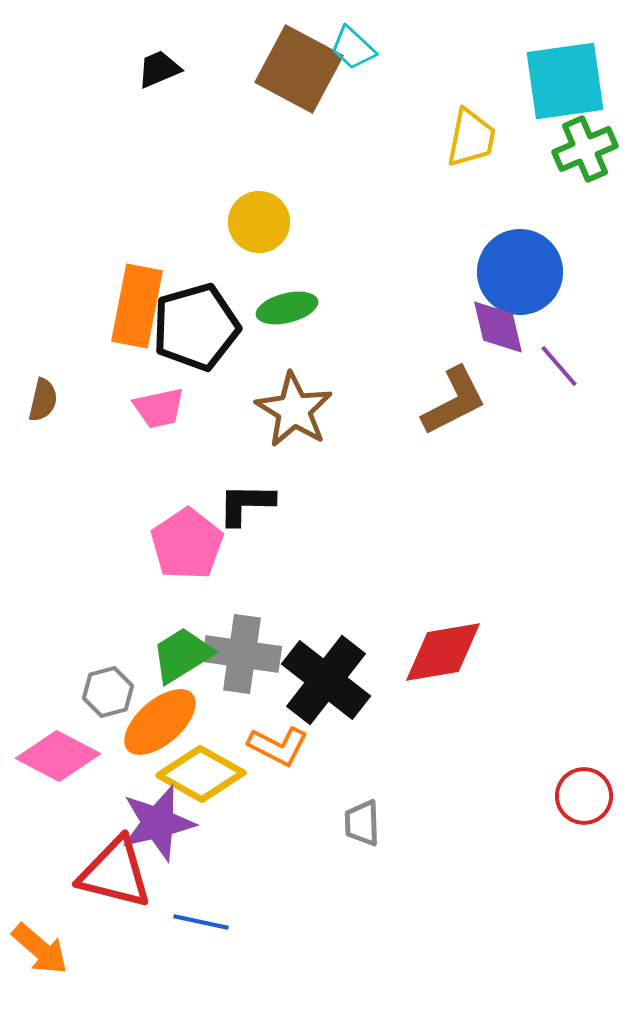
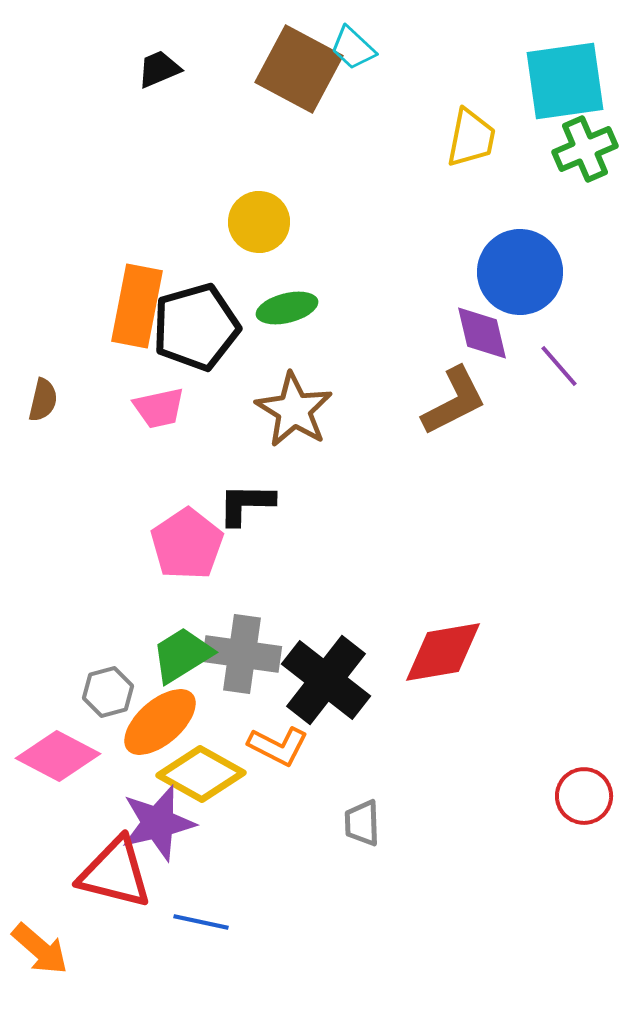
purple diamond: moved 16 px left, 6 px down
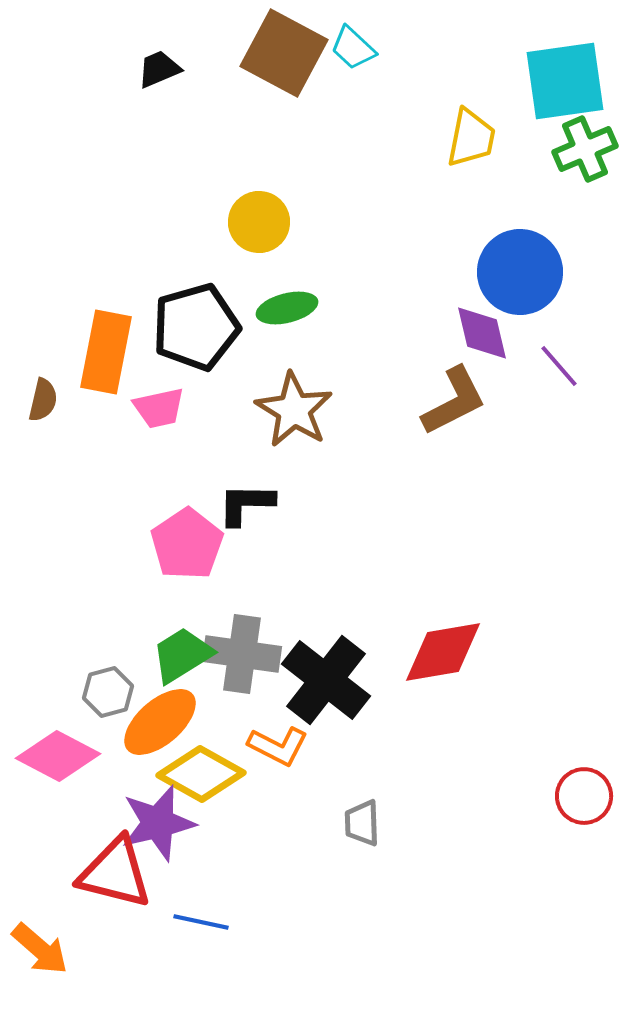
brown square: moved 15 px left, 16 px up
orange rectangle: moved 31 px left, 46 px down
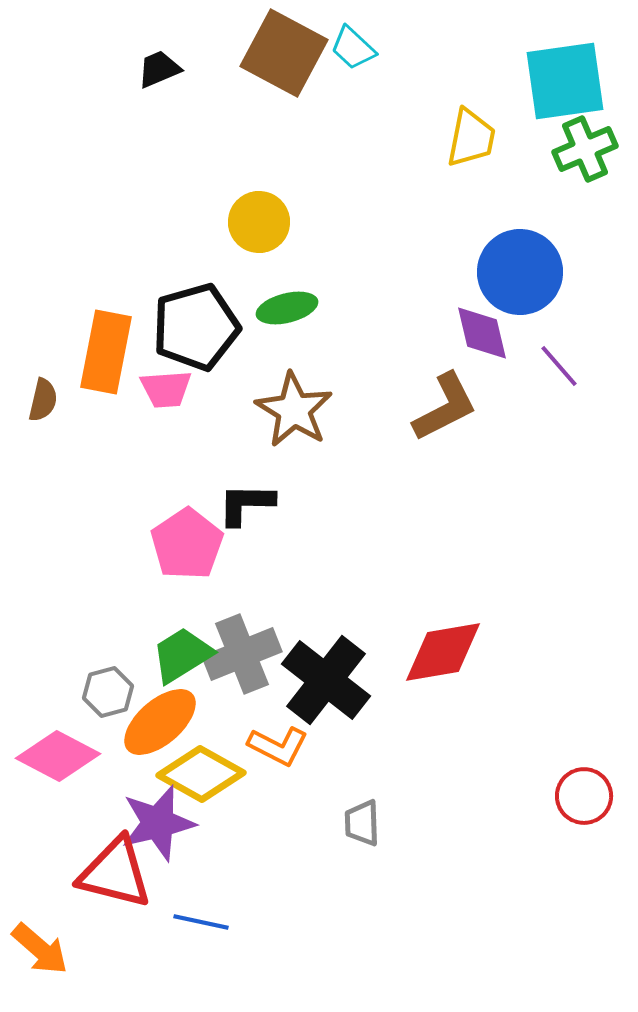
brown L-shape: moved 9 px left, 6 px down
pink trapezoid: moved 7 px right, 19 px up; rotated 8 degrees clockwise
gray cross: rotated 30 degrees counterclockwise
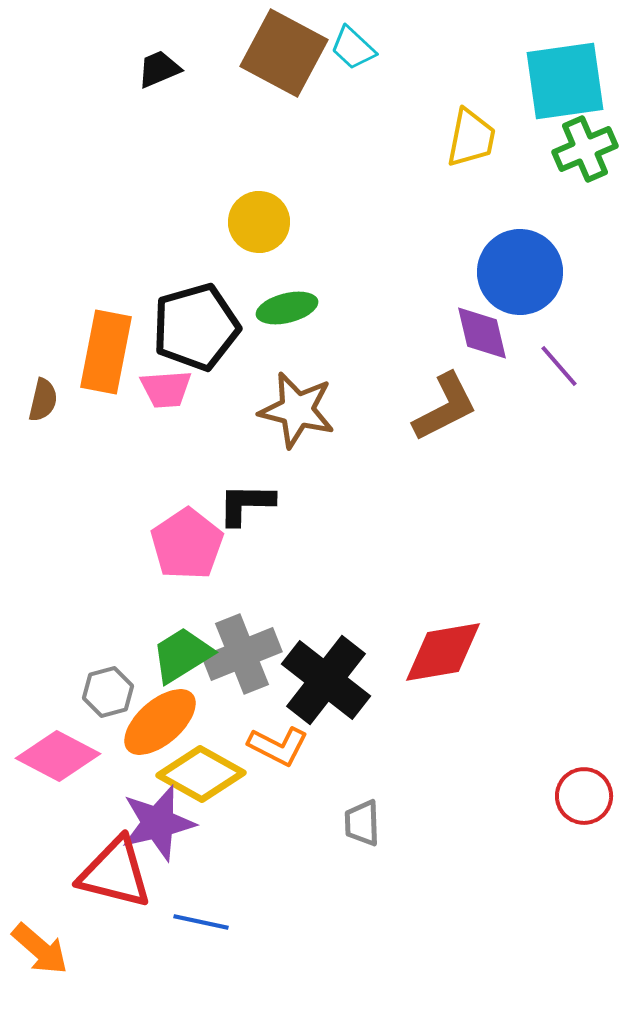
brown star: moved 3 px right; rotated 18 degrees counterclockwise
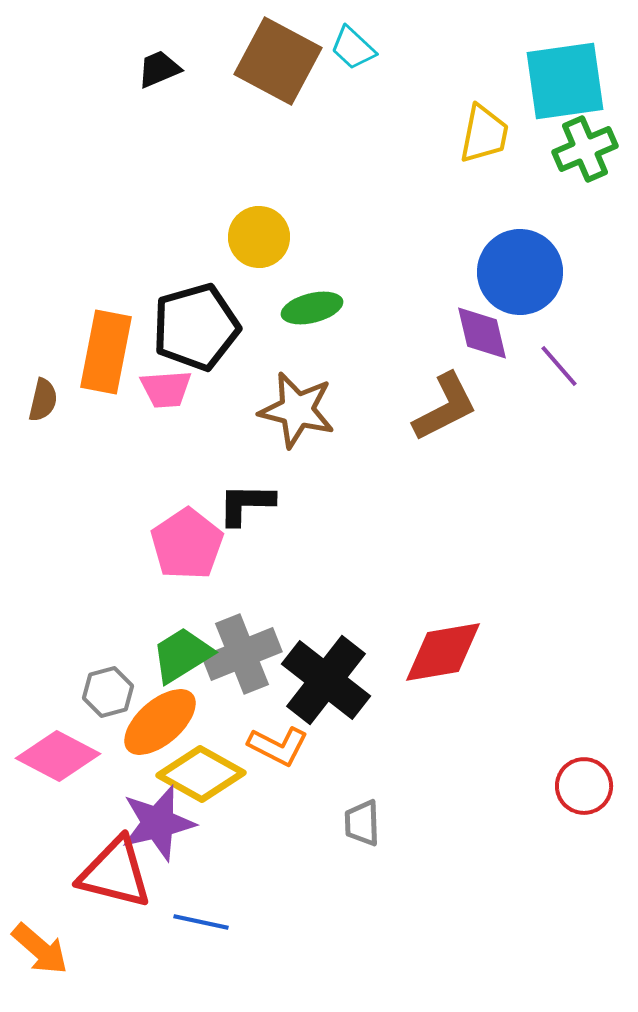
brown square: moved 6 px left, 8 px down
yellow trapezoid: moved 13 px right, 4 px up
yellow circle: moved 15 px down
green ellipse: moved 25 px right
red circle: moved 10 px up
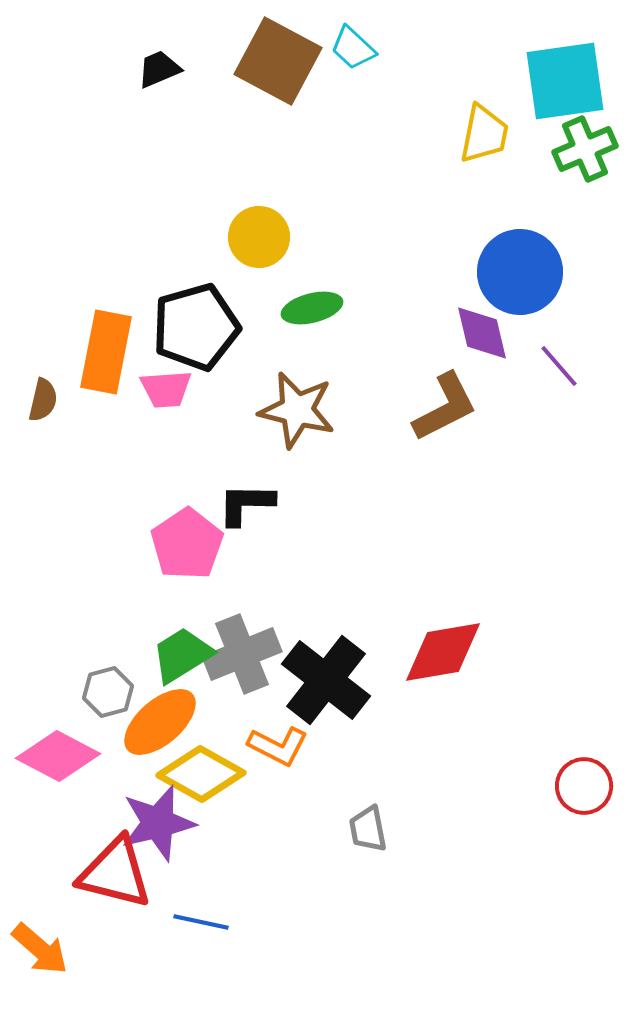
gray trapezoid: moved 6 px right, 6 px down; rotated 9 degrees counterclockwise
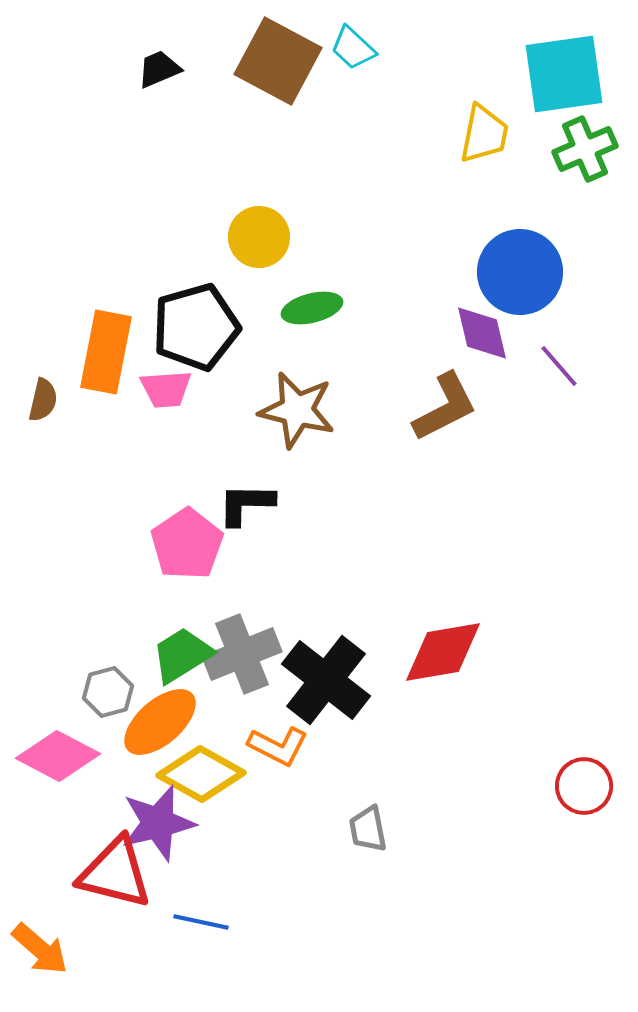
cyan square: moved 1 px left, 7 px up
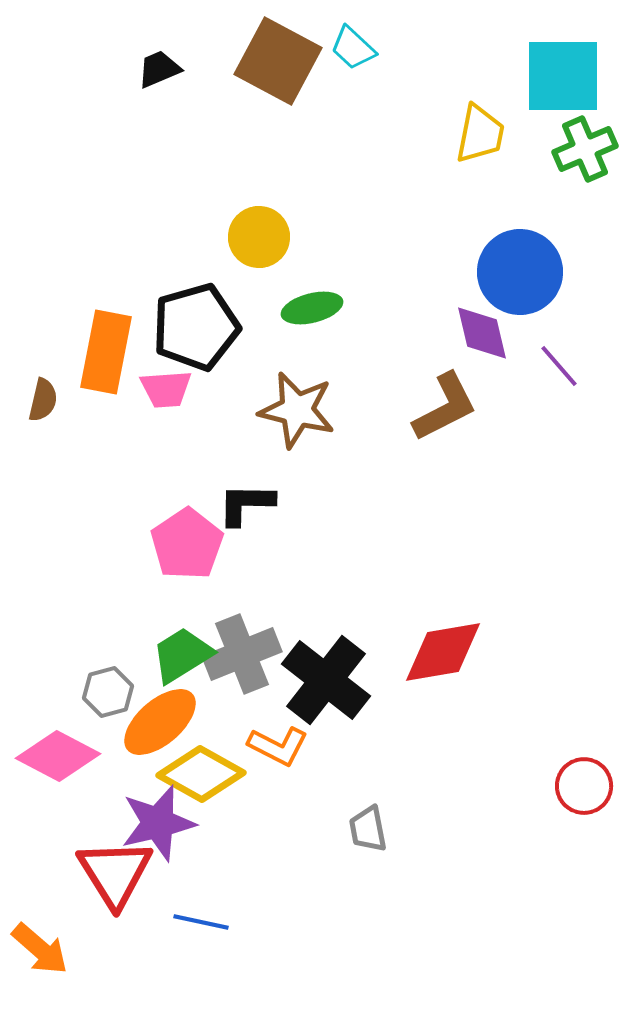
cyan square: moved 1 px left, 2 px down; rotated 8 degrees clockwise
yellow trapezoid: moved 4 px left
red triangle: rotated 44 degrees clockwise
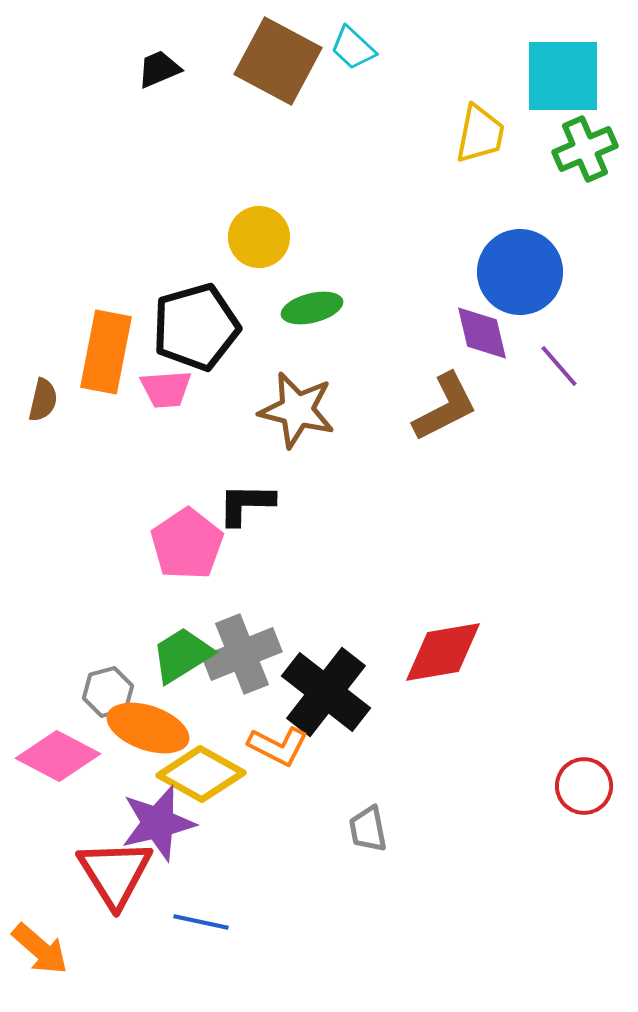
black cross: moved 12 px down
orange ellipse: moved 12 px left, 6 px down; rotated 60 degrees clockwise
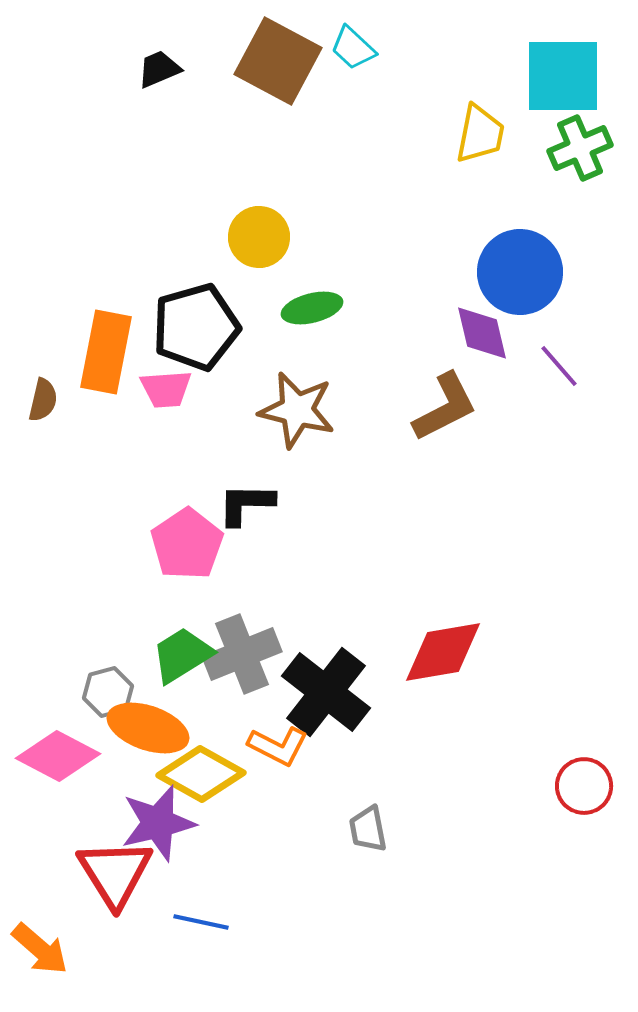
green cross: moved 5 px left, 1 px up
